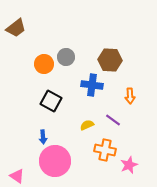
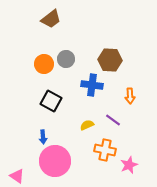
brown trapezoid: moved 35 px right, 9 px up
gray circle: moved 2 px down
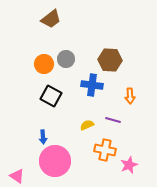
black square: moved 5 px up
purple line: rotated 21 degrees counterclockwise
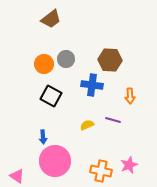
orange cross: moved 4 px left, 21 px down
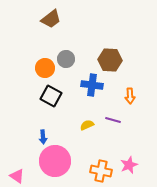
orange circle: moved 1 px right, 4 px down
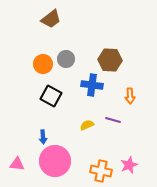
orange circle: moved 2 px left, 4 px up
pink triangle: moved 12 px up; rotated 28 degrees counterclockwise
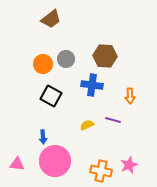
brown hexagon: moved 5 px left, 4 px up
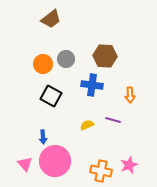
orange arrow: moved 1 px up
pink triangle: moved 8 px right; rotated 42 degrees clockwise
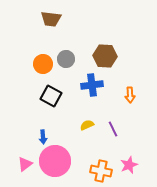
brown trapezoid: rotated 45 degrees clockwise
blue cross: rotated 15 degrees counterclockwise
purple line: moved 9 px down; rotated 49 degrees clockwise
pink triangle: rotated 35 degrees clockwise
